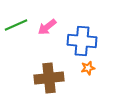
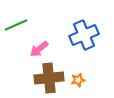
pink arrow: moved 8 px left, 22 px down
blue cross: moved 2 px right, 6 px up; rotated 28 degrees counterclockwise
orange star: moved 10 px left, 12 px down
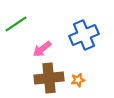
green line: moved 1 px up; rotated 10 degrees counterclockwise
pink arrow: moved 3 px right
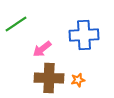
blue cross: rotated 20 degrees clockwise
brown cross: rotated 8 degrees clockwise
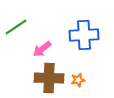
green line: moved 3 px down
